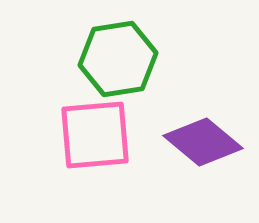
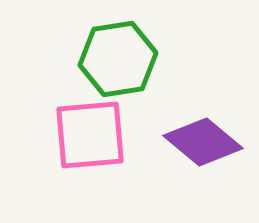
pink square: moved 5 px left
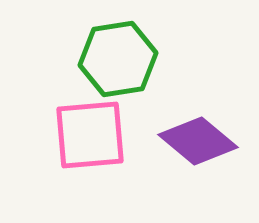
purple diamond: moved 5 px left, 1 px up
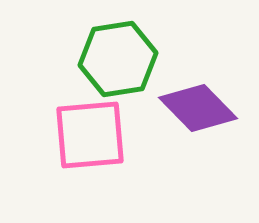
purple diamond: moved 33 px up; rotated 6 degrees clockwise
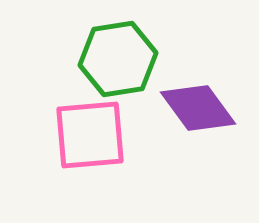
purple diamond: rotated 8 degrees clockwise
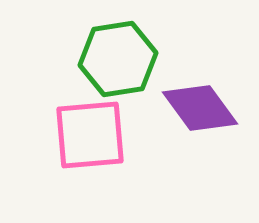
purple diamond: moved 2 px right
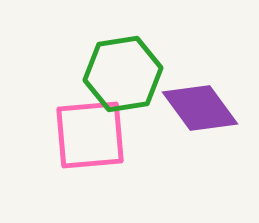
green hexagon: moved 5 px right, 15 px down
